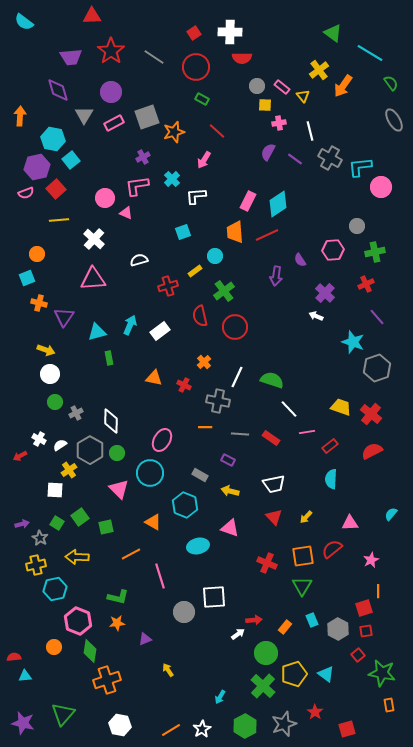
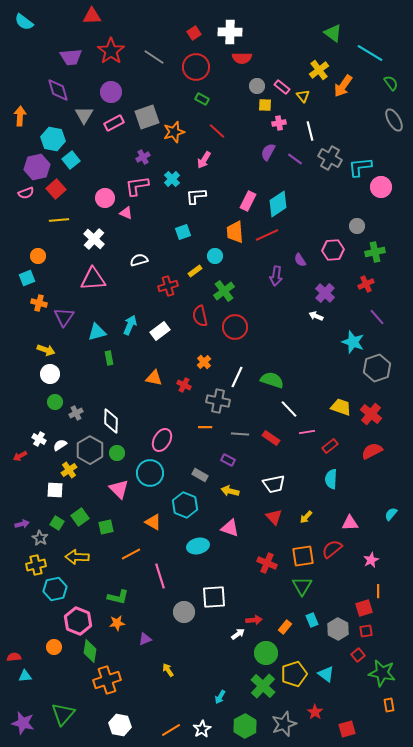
orange circle at (37, 254): moved 1 px right, 2 px down
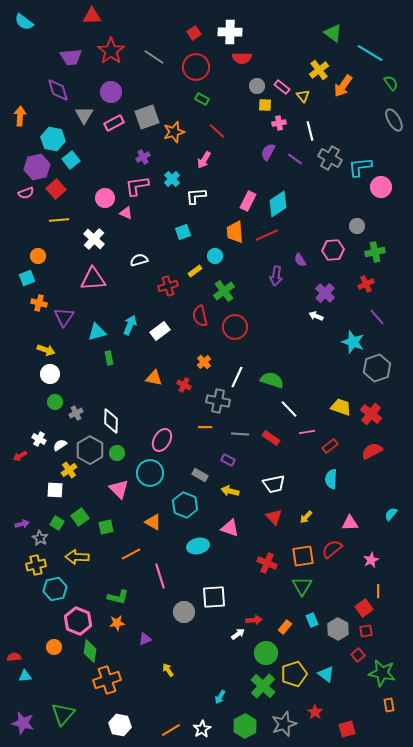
red square at (364, 608): rotated 18 degrees counterclockwise
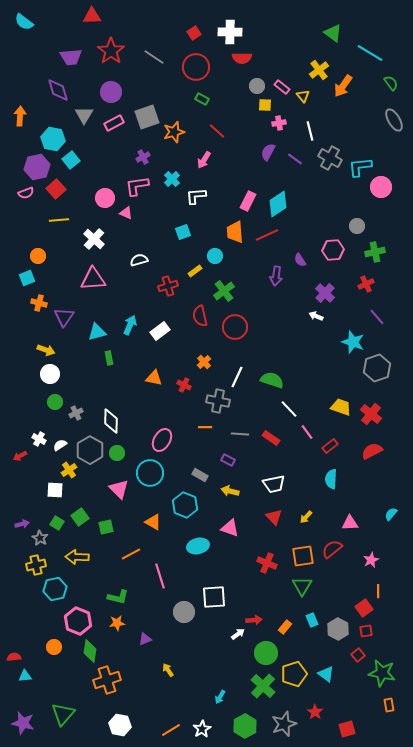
pink line at (307, 432): rotated 63 degrees clockwise
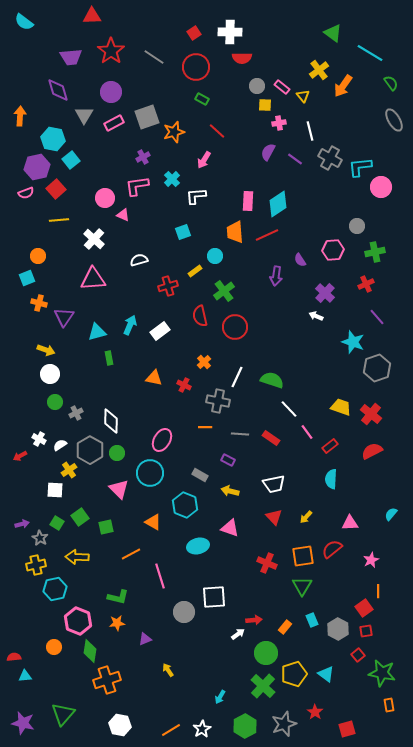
pink rectangle at (248, 201): rotated 24 degrees counterclockwise
pink triangle at (126, 213): moved 3 px left, 2 px down
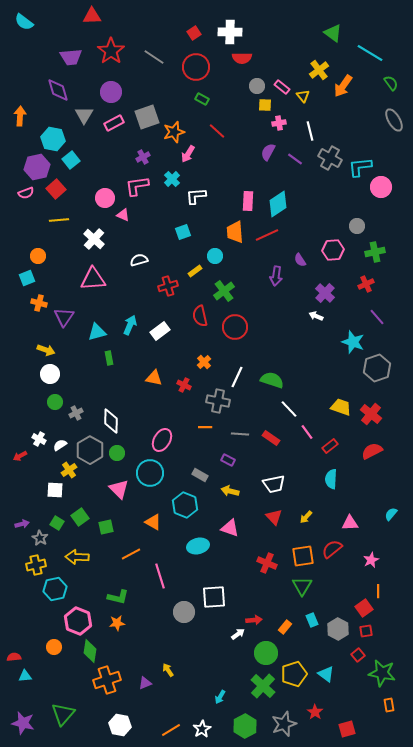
pink arrow at (204, 160): moved 16 px left, 6 px up
purple triangle at (145, 639): moved 44 px down
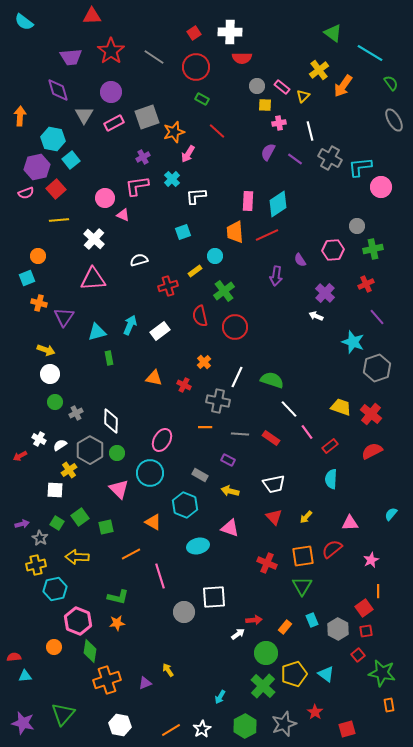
yellow triangle at (303, 96): rotated 24 degrees clockwise
green cross at (375, 252): moved 2 px left, 3 px up
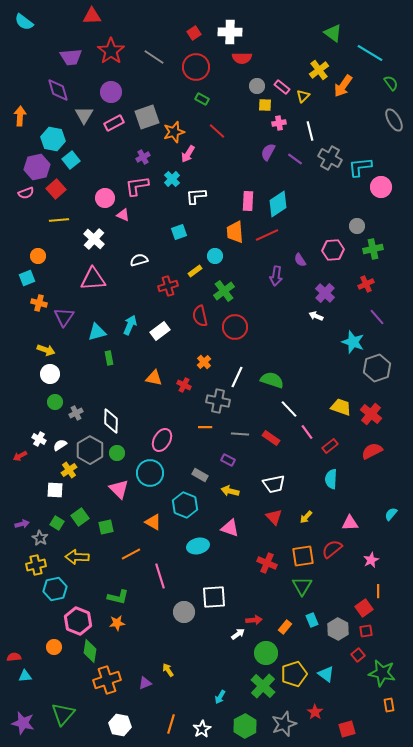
cyan square at (183, 232): moved 4 px left
orange line at (171, 730): moved 6 px up; rotated 42 degrees counterclockwise
